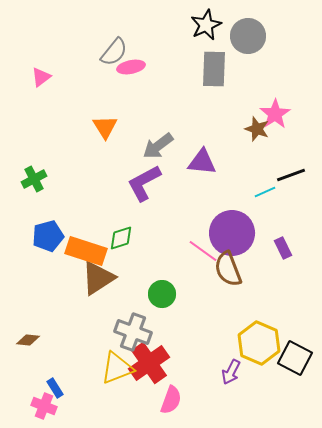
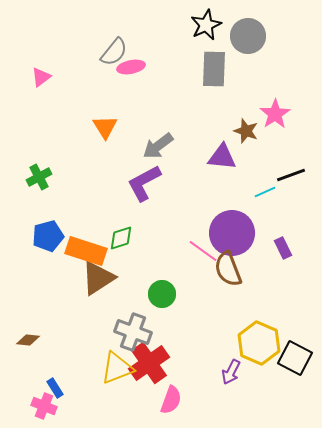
brown star: moved 11 px left, 2 px down
purple triangle: moved 20 px right, 5 px up
green cross: moved 5 px right, 2 px up
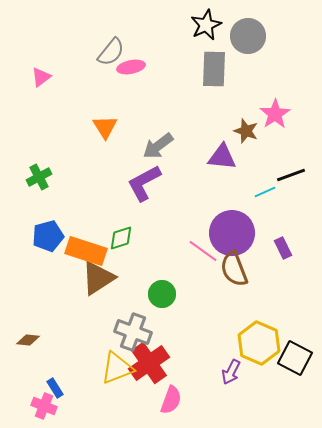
gray semicircle: moved 3 px left
brown semicircle: moved 6 px right
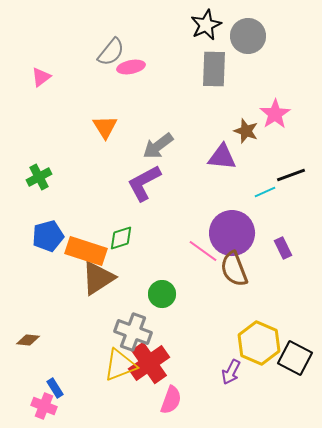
yellow triangle: moved 3 px right, 3 px up
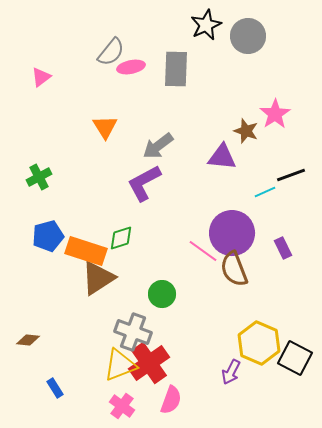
gray rectangle: moved 38 px left
pink cross: moved 78 px right; rotated 15 degrees clockwise
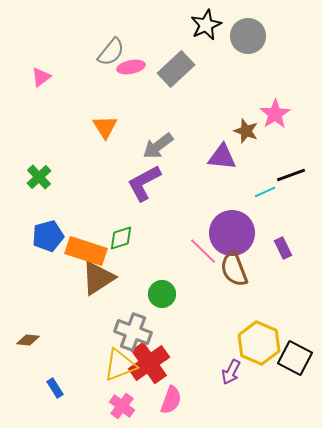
gray rectangle: rotated 45 degrees clockwise
green cross: rotated 15 degrees counterclockwise
pink line: rotated 8 degrees clockwise
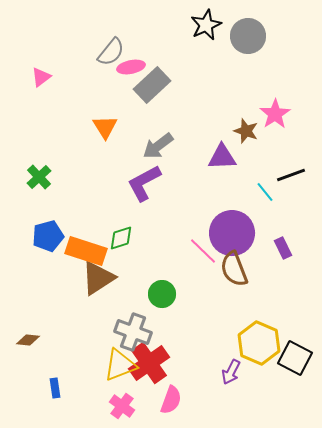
gray rectangle: moved 24 px left, 16 px down
purple triangle: rotated 8 degrees counterclockwise
cyan line: rotated 75 degrees clockwise
blue rectangle: rotated 24 degrees clockwise
